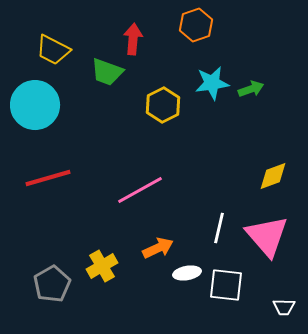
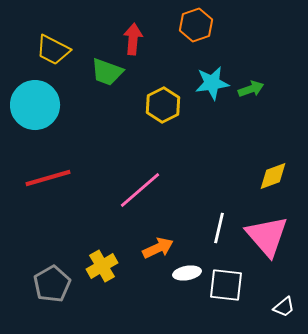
pink line: rotated 12 degrees counterclockwise
white trapezoid: rotated 40 degrees counterclockwise
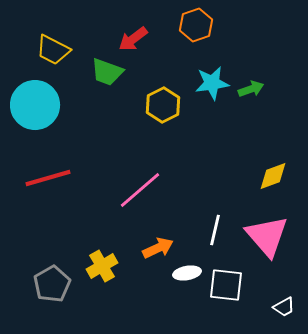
red arrow: rotated 132 degrees counterclockwise
white line: moved 4 px left, 2 px down
white trapezoid: rotated 10 degrees clockwise
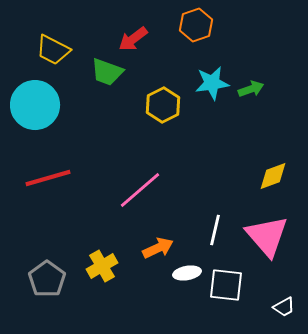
gray pentagon: moved 5 px left, 5 px up; rotated 6 degrees counterclockwise
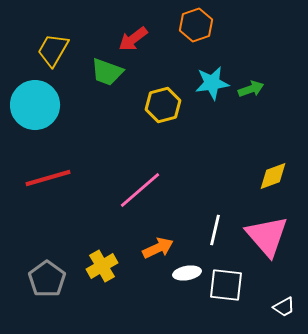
yellow trapezoid: rotated 93 degrees clockwise
yellow hexagon: rotated 12 degrees clockwise
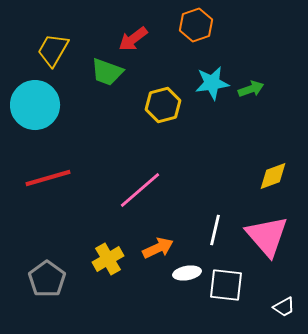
yellow cross: moved 6 px right, 7 px up
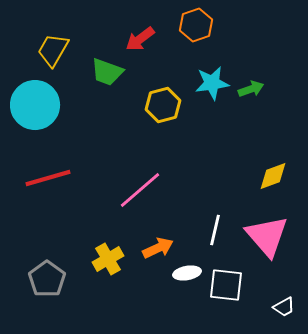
red arrow: moved 7 px right
